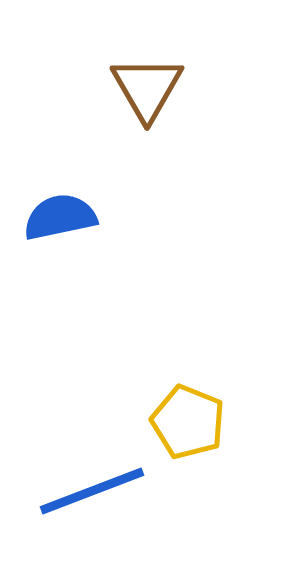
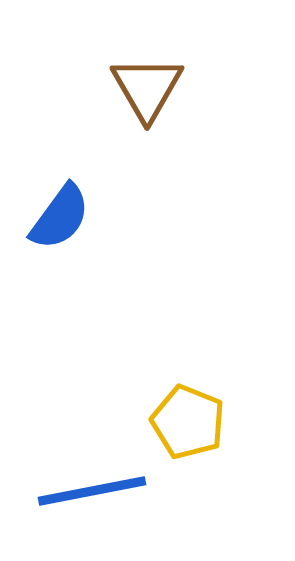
blue semicircle: rotated 138 degrees clockwise
blue line: rotated 10 degrees clockwise
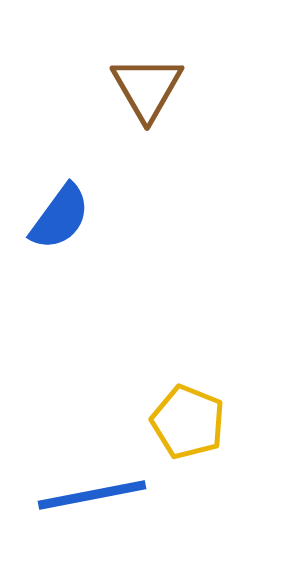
blue line: moved 4 px down
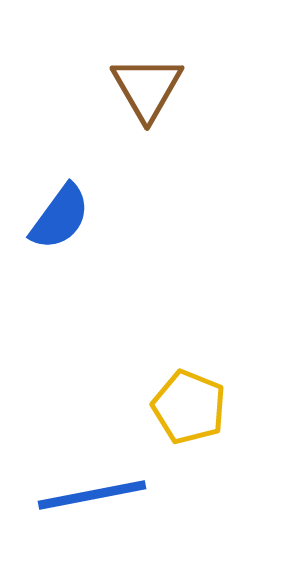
yellow pentagon: moved 1 px right, 15 px up
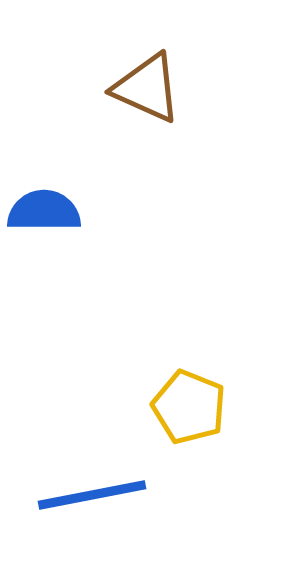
brown triangle: rotated 36 degrees counterclockwise
blue semicircle: moved 16 px left, 6 px up; rotated 126 degrees counterclockwise
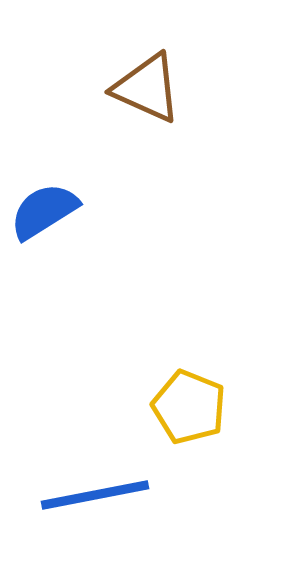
blue semicircle: rotated 32 degrees counterclockwise
blue line: moved 3 px right
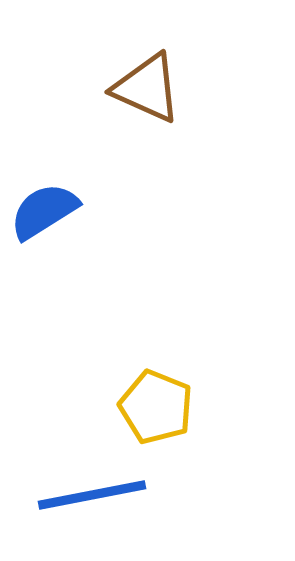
yellow pentagon: moved 33 px left
blue line: moved 3 px left
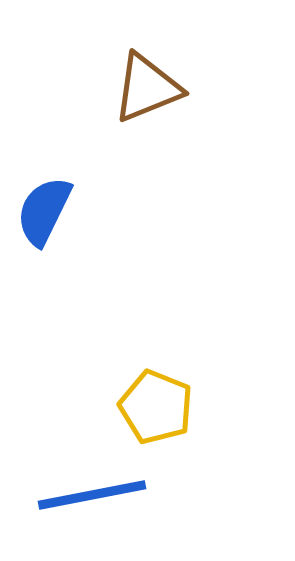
brown triangle: rotated 46 degrees counterclockwise
blue semicircle: rotated 32 degrees counterclockwise
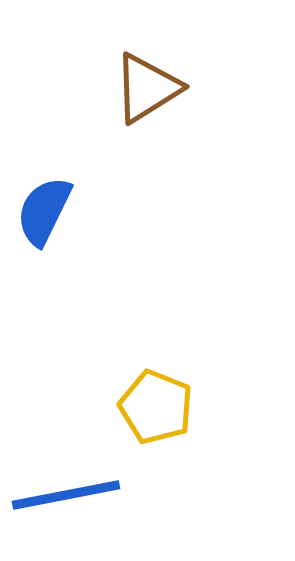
brown triangle: rotated 10 degrees counterclockwise
blue line: moved 26 px left
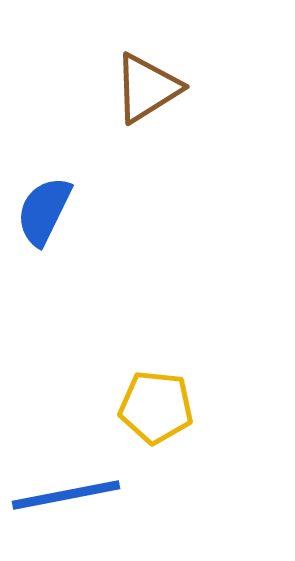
yellow pentagon: rotated 16 degrees counterclockwise
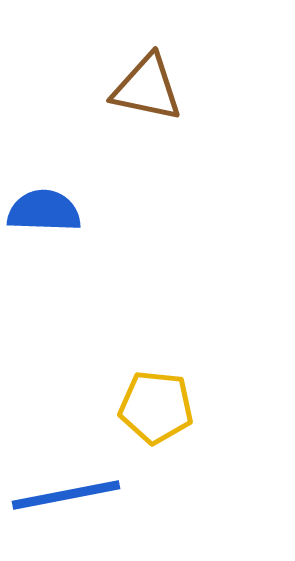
brown triangle: rotated 44 degrees clockwise
blue semicircle: rotated 66 degrees clockwise
